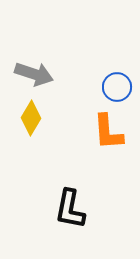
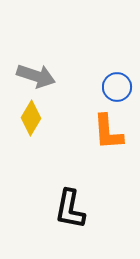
gray arrow: moved 2 px right, 2 px down
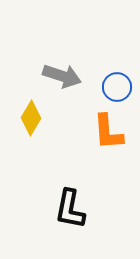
gray arrow: moved 26 px right
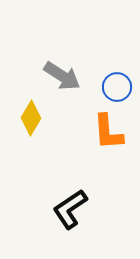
gray arrow: rotated 15 degrees clockwise
black L-shape: rotated 45 degrees clockwise
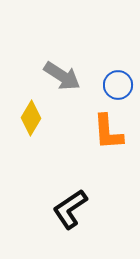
blue circle: moved 1 px right, 2 px up
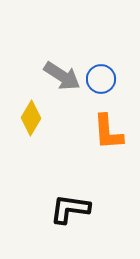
blue circle: moved 17 px left, 6 px up
black L-shape: rotated 42 degrees clockwise
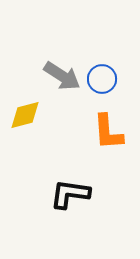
blue circle: moved 1 px right
yellow diamond: moved 6 px left, 3 px up; rotated 44 degrees clockwise
black L-shape: moved 15 px up
